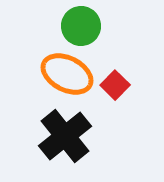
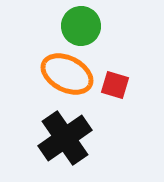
red square: rotated 28 degrees counterclockwise
black cross: moved 2 px down; rotated 4 degrees clockwise
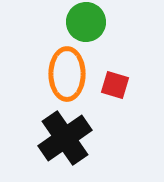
green circle: moved 5 px right, 4 px up
orange ellipse: rotated 63 degrees clockwise
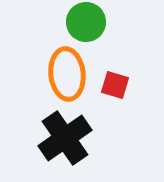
orange ellipse: rotated 6 degrees counterclockwise
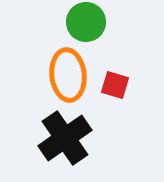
orange ellipse: moved 1 px right, 1 px down
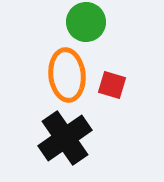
orange ellipse: moved 1 px left
red square: moved 3 px left
